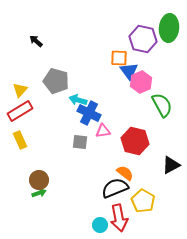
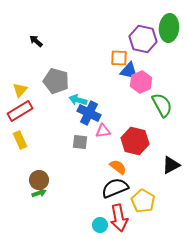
blue triangle: rotated 42 degrees counterclockwise
orange semicircle: moved 7 px left, 6 px up
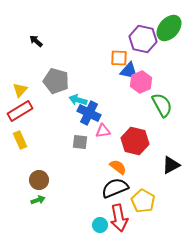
green ellipse: rotated 36 degrees clockwise
green arrow: moved 1 px left, 7 px down
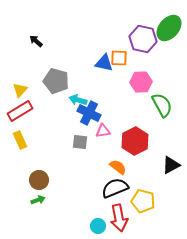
blue triangle: moved 25 px left, 8 px up
pink hexagon: rotated 20 degrees clockwise
red hexagon: rotated 20 degrees clockwise
yellow pentagon: rotated 15 degrees counterclockwise
cyan circle: moved 2 px left, 1 px down
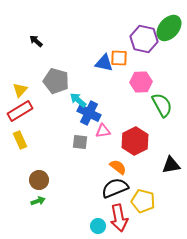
purple hexagon: moved 1 px right
cyan arrow: rotated 24 degrees clockwise
black triangle: rotated 18 degrees clockwise
green arrow: moved 1 px down
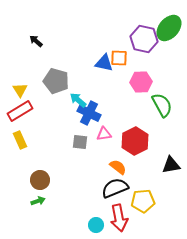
yellow triangle: rotated 14 degrees counterclockwise
pink triangle: moved 1 px right, 3 px down
brown circle: moved 1 px right
yellow pentagon: rotated 20 degrees counterclockwise
cyan circle: moved 2 px left, 1 px up
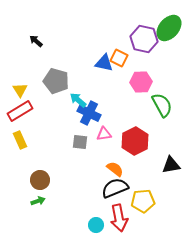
orange square: rotated 24 degrees clockwise
orange semicircle: moved 3 px left, 2 px down
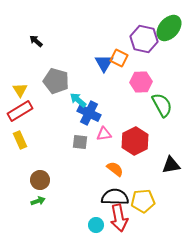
blue triangle: rotated 48 degrees clockwise
black semicircle: moved 9 px down; rotated 24 degrees clockwise
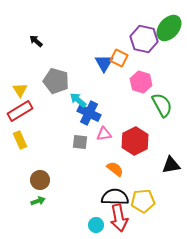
pink hexagon: rotated 20 degrees clockwise
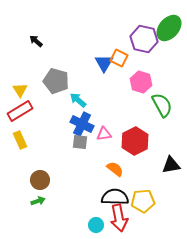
blue cross: moved 7 px left, 11 px down
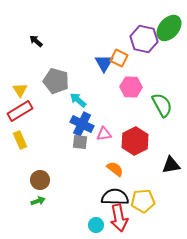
pink hexagon: moved 10 px left, 5 px down; rotated 15 degrees counterclockwise
